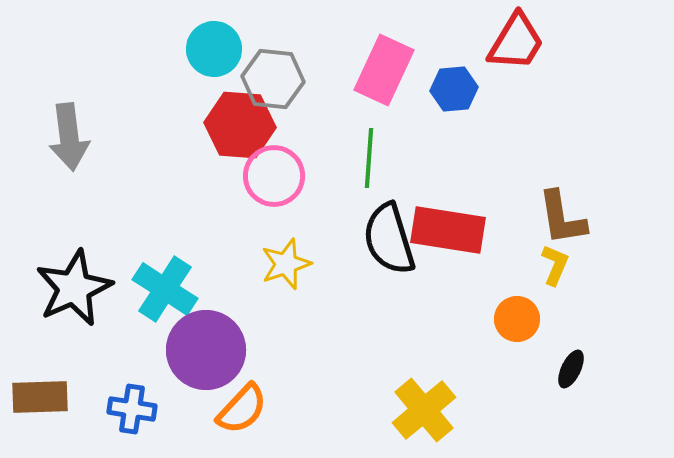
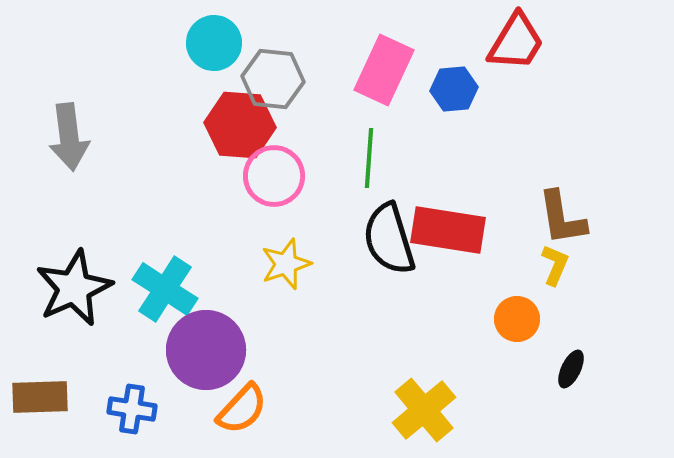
cyan circle: moved 6 px up
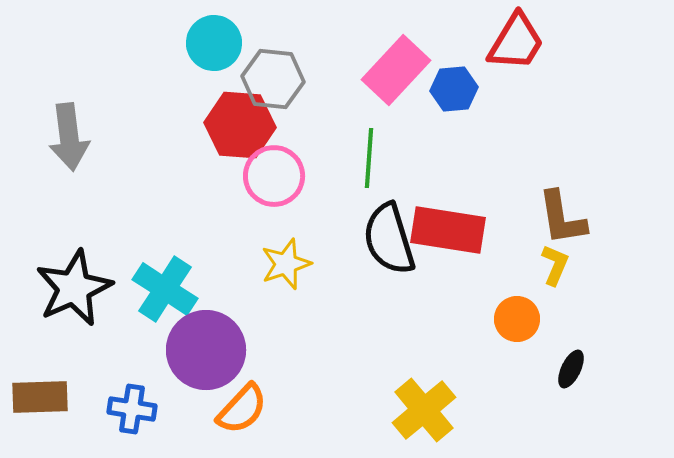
pink rectangle: moved 12 px right; rotated 18 degrees clockwise
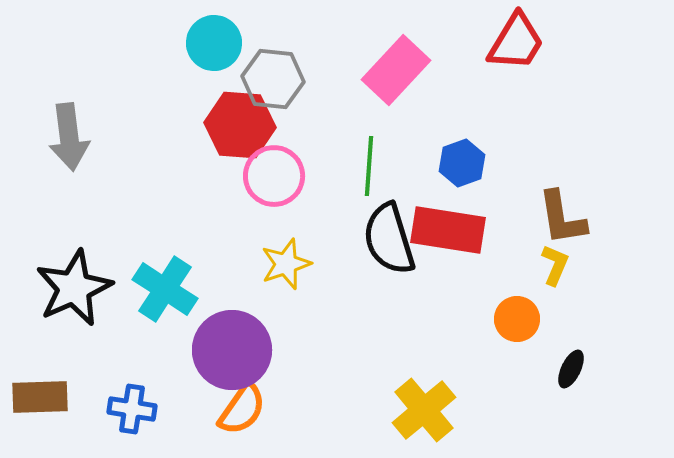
blue hexagon: moved 8 px right, 74 px down; rotated 15 degrees counterclockwise
green line: moved 8 px down
purple circle: moved 26 px right
orange semicircle: rotated 8 degrees counterclockwise
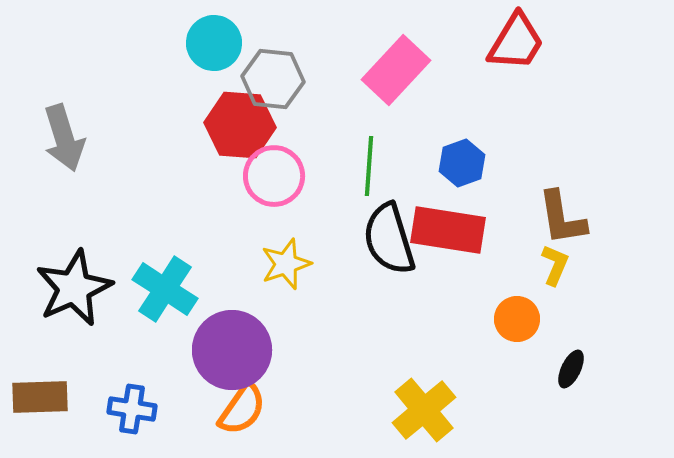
gray arrow: moved 5 px left, 1 px down; rotated 10 degrees counterclockwise
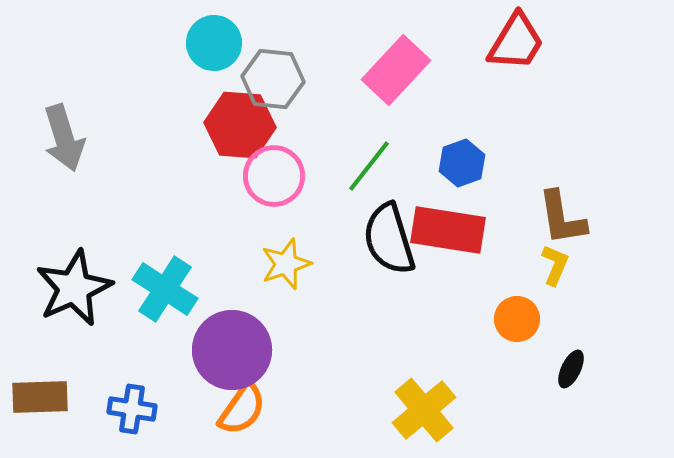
green line: rotated 34 degrees clockwise
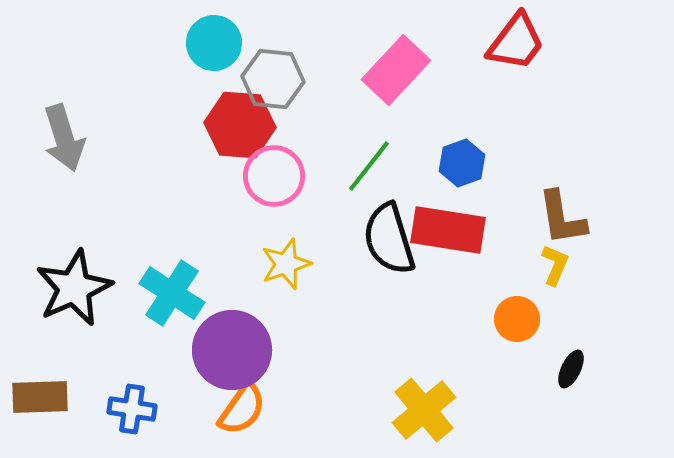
red trapezoid: rotated 6 degrees clockwise
cyan cross: moved 7 px right, 4 px down
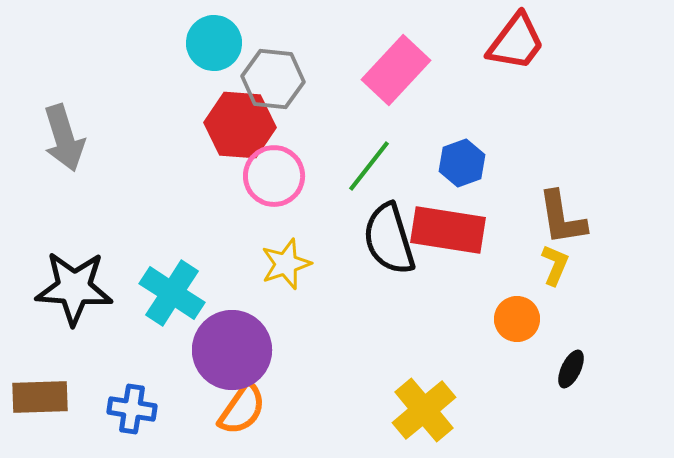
black star: rotated 28 degrees clockwise
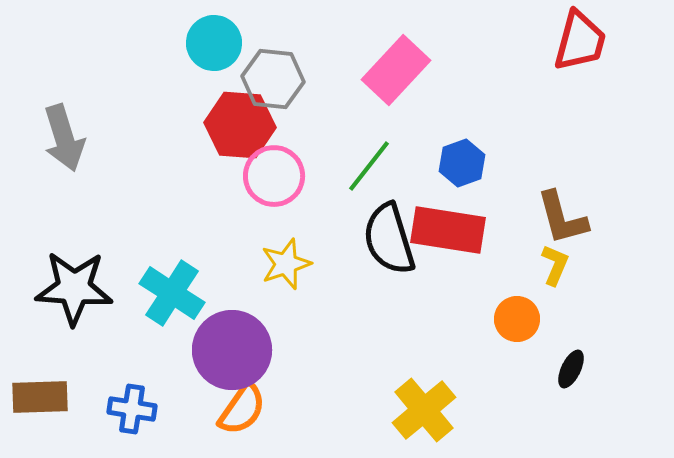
red trapezoid: moved 64 px right, 1 px up; rotated 22 degrees counterclockwise
brown L-shape: rotated 6 degrees counterclockwise
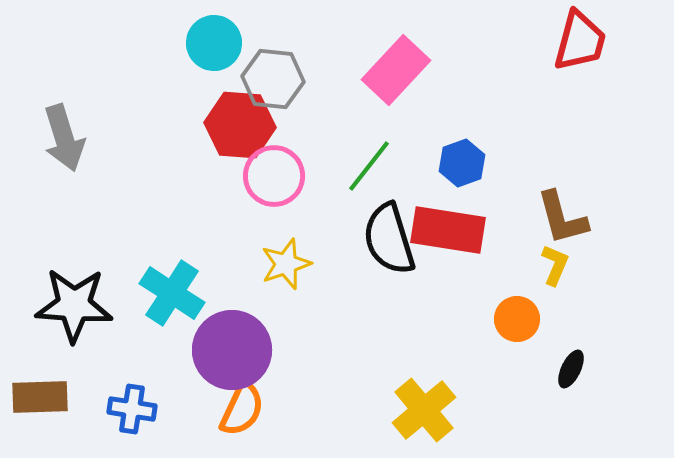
black star: moved 17 px down
orange semicircle: rotated 10 degrees counterclockwise
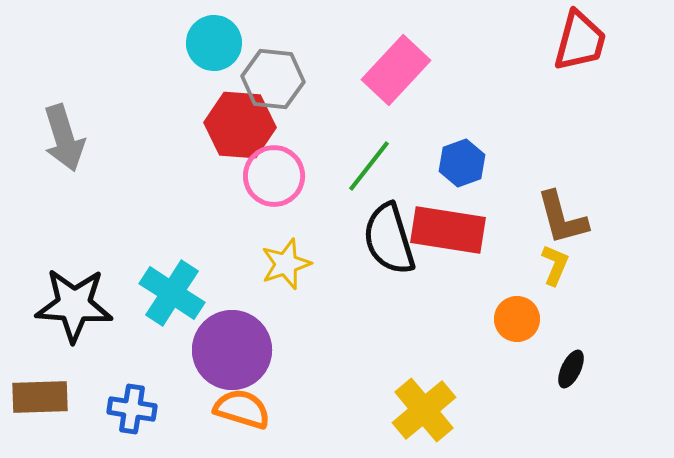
orange semicircle: rotated 98 degrees counterclockwise
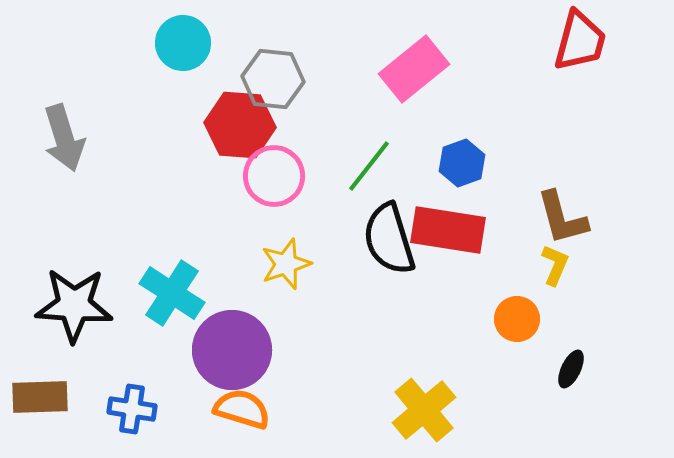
cyan circle: moved 31 px left
pink rectangle: moved 18 px right, 1 px up; rotated 8 degrees clockwise
